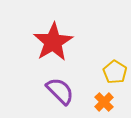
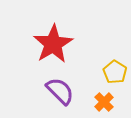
red star: moved 2 px down
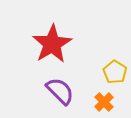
red star: moved 1 px left
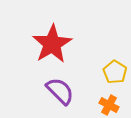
orange cross: moved 5 px right, 3 px down; rotated 18 degrees counterclockwise
